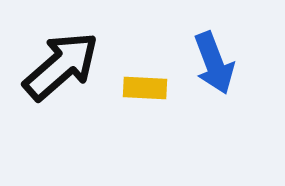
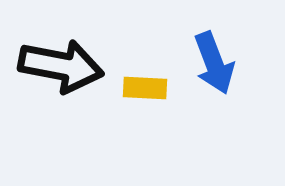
black arrow: rotated 52 degrees clockwise
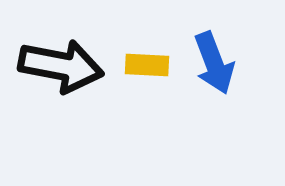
yellow rectangle: moved 2 px right, 23 px up
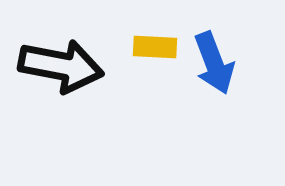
yellow rectangle: moved 8 px right, 18 px up
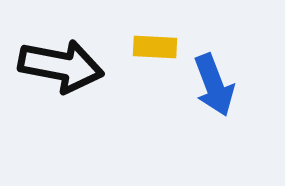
blue arrow: moved 22 px down
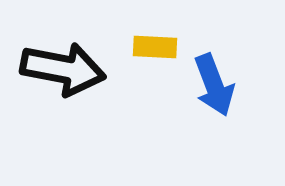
black arrow: moved 2 px right, 3 px down
